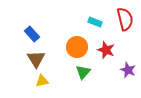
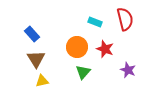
red star: moved 1 px left, 1 px up
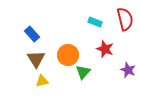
orange circle: moved 9 px left, 8 px down
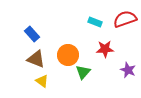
red semicircle: rotated 95 degrees counterclockwise
red star: rotated 24 degrees counterclockwise
brown triangle: rotated 36 degrees counterclockwise
yellow triangle: rotated 48 degrees clockwise
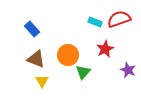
red semicircle: moved 6 px left
blue rectangle: moved 5 px up
red star: rotated 24 degrees counterclockwise
yellow triangle: rotated 24 degrees clockwise
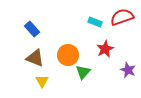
red semicircle: moved 3 px right, 2 px up
brown triangle: moved 1 px left, 1 px up
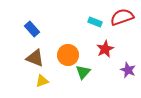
yellow triangle: rotated 40 degrees clockwise
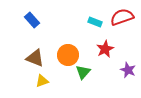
blue rectangle: moved 9 px up
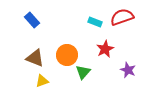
orange circle: moved 1 px left
